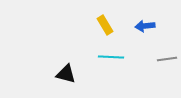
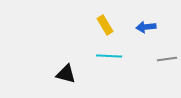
blue arrow: moved 1 px right, 1 px down
cyan line: moved 2 px left, 1 px up
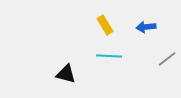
gray line: rotated 30 degrees counterclockwise
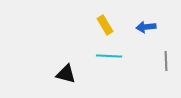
gray line: moved 1 px left, 2 px down; rotated 54 degrees counterclockwise
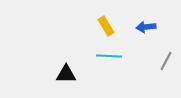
yellow rectangle: moved 1 px right, 1 px down
gray line: rotated 30 degrees clockwise
black triangle: rotated 15 degrees counterclockwise
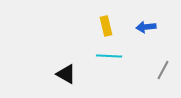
yellow rectangle: rotated 18 degrees clockwise
gray line: moved 3 px left, 9 px down
black triangle: rotated 30 degrees clockwise
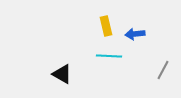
blue arrow: moved 11 px left, 7 px down
black triangle: moved 4 px left
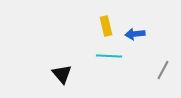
black triangle: rotated 20 degrees clockwise
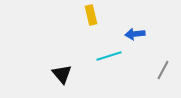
yellow rectangle: moved 15 px left, 11 px up
cyan line: rotated 20 degrees counterclockwise
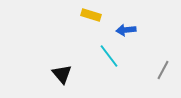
yellow rectangle: rotated 60 degrees counterclockwise
blue arrow: moved 9 px left, 4 px up
cyan line: rotated 70 degrees clockwise
